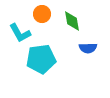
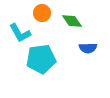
orange circle: moved 1 px up
green diamond: rotated 25 degrees counterclockwise
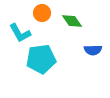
blue semicircle: moved 5 px right, 2 px down
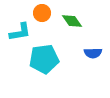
cyan L-shape: moved 1 px up; rotated 70 degrees counterclockwise
blue semicircle: moved 3 px down
cyan pentagon: moved 3 px right
